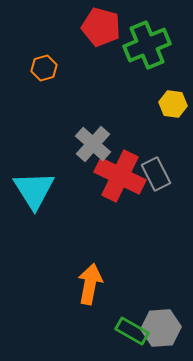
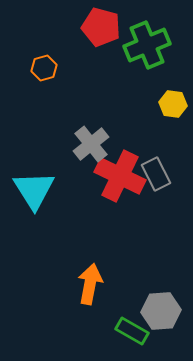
gray cross: moved 2 px left; rotated 9 degrees clockwise
gray hexagon: moved 17 px up
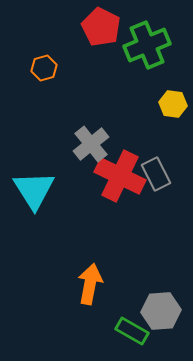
red pentagon: rotated 12 degrees clockwise
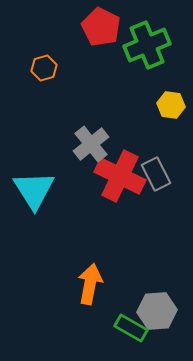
yellow hexagon: moved 2 px left, 1 px down
gray hexagon: moved 4 px left
green rectangle: moved 1 px left, 3 px up
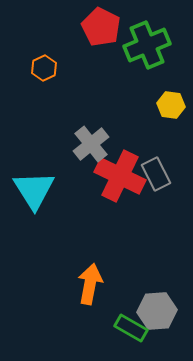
orange hexagon: rotated 10 degrees counterclockwise
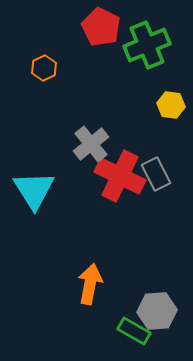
green rectangle: moved 3 px right, 3 px down
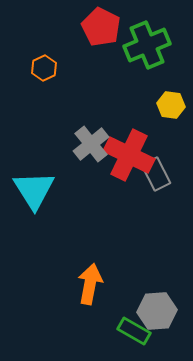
red cross: moved 9 px right, 21 px up
